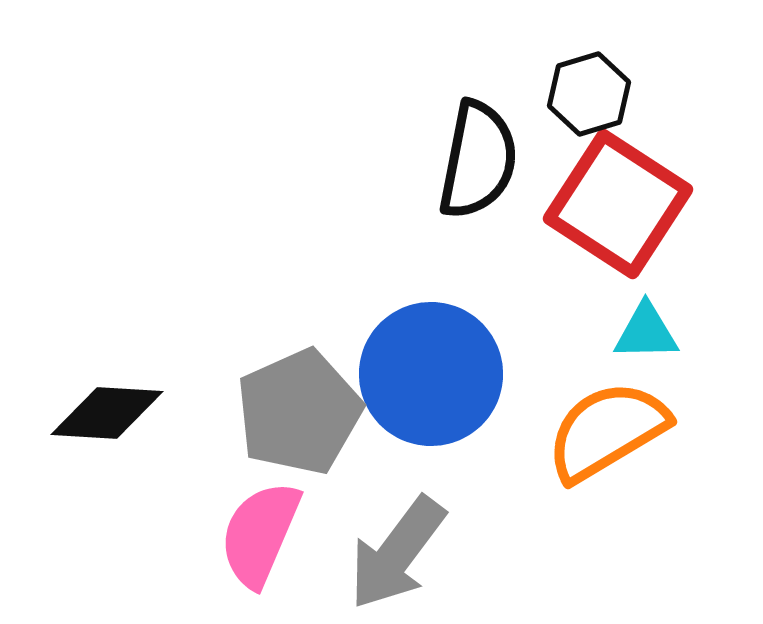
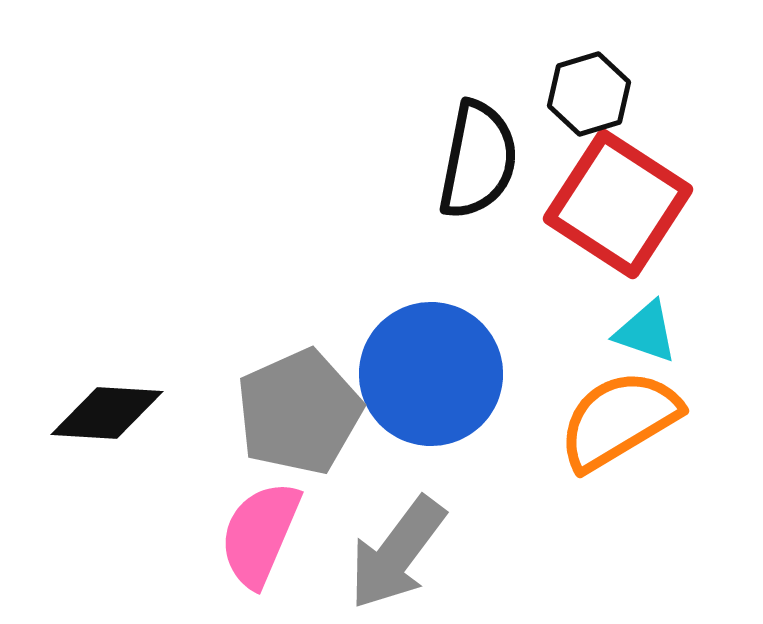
cyan triangle: rotated 20 degrees clockwise
orange semicircle: moved 12 px right, 11 px up
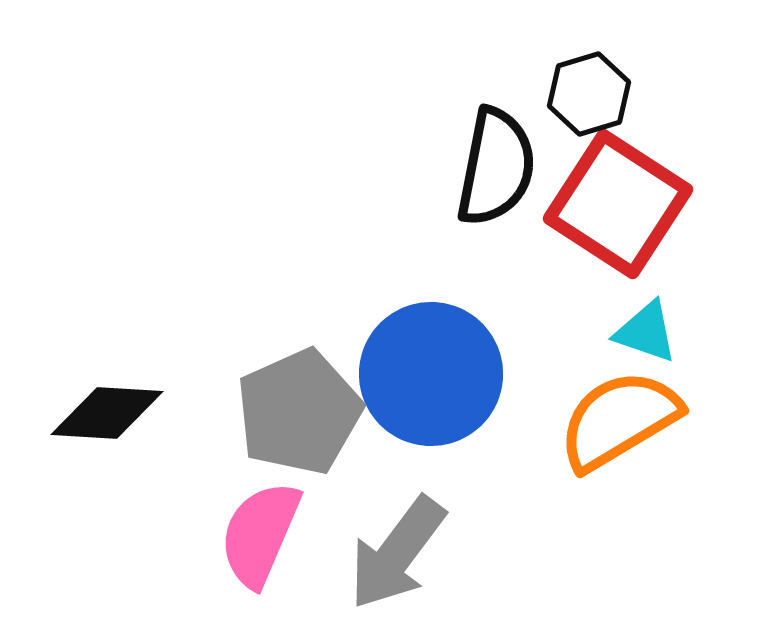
black semicircle: moved 18 px right, 7 px down
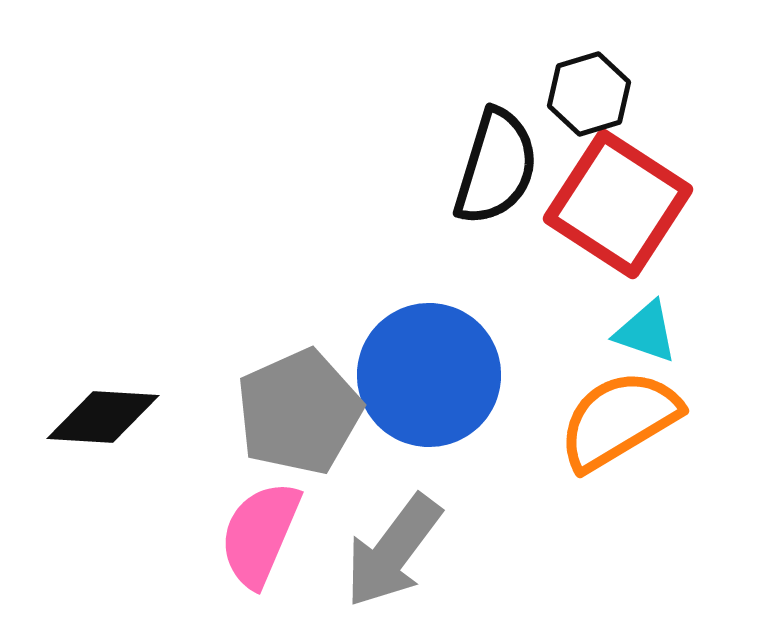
black semicircle: rotated 6 degrees clockwise
blue circle: moved 2 px left, 1 px down
black diamond: moved 4 px left, 4 px down
gray arrow: moved 4 px left, 2 px up
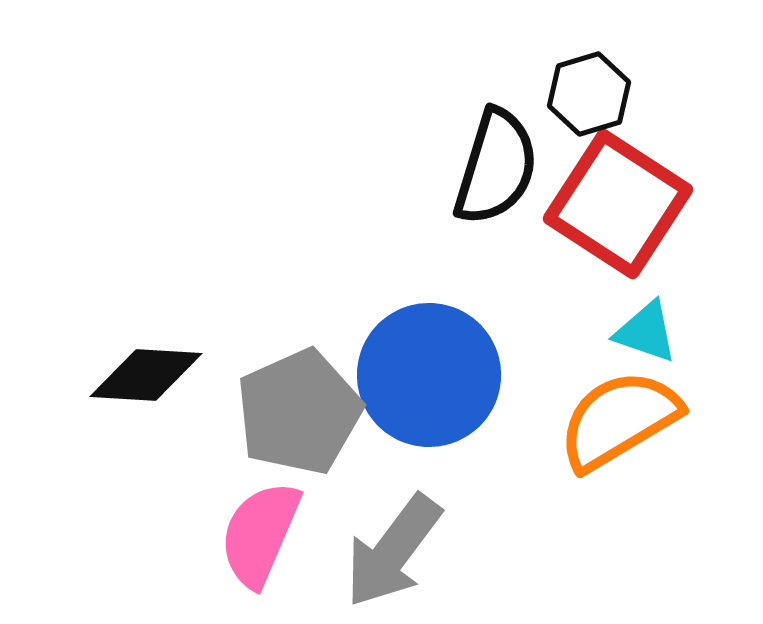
black diamond: moved 43 px right, 42 px up
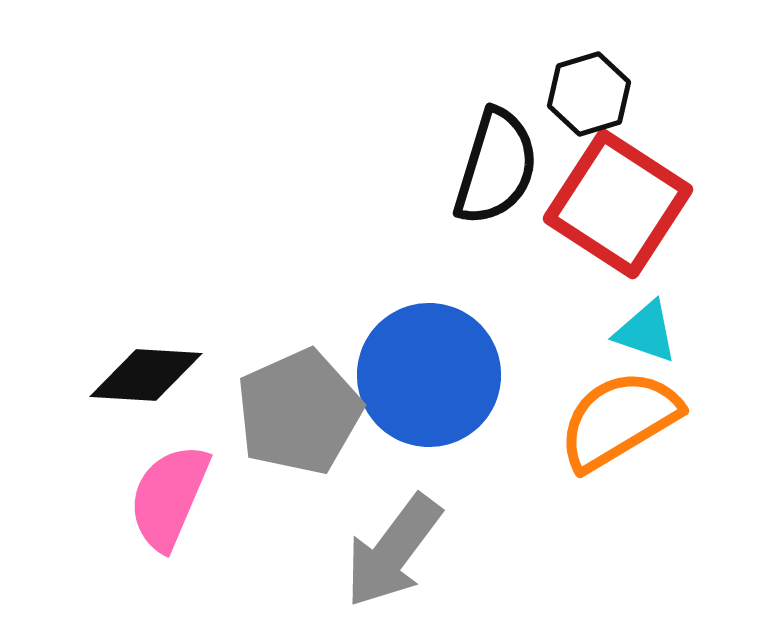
pink semicircle: moved 91 px left, 37 px up
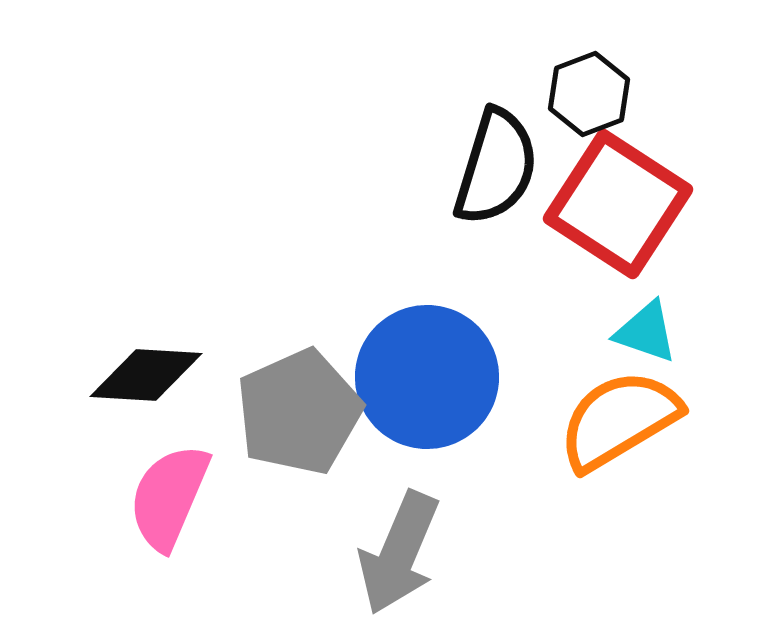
black hexagon: rotated 4 degrees counterclockwise
blue circle: moved 2 px left, 2 px down
gray arrow: moved 6 px right, 2 px down; rotated 14 degrees counterclockwise
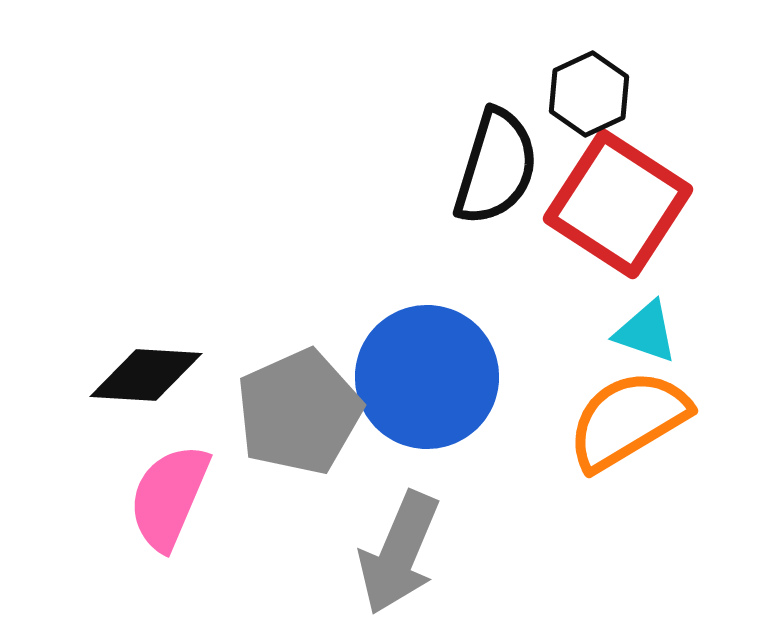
black hexagon: rotated 4 degrees counterclockwise
orange semicircle: moved 9 px right
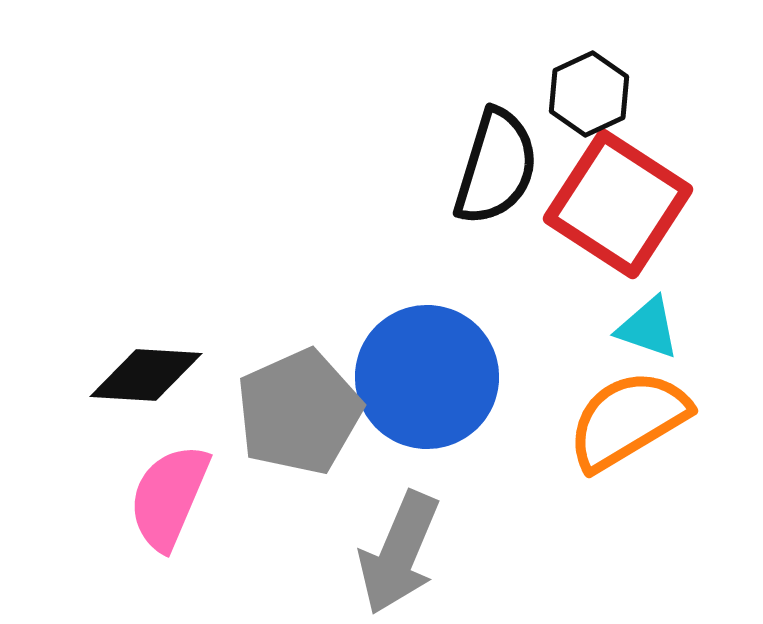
cyan triangle: moved 2 px right, 4 px up
